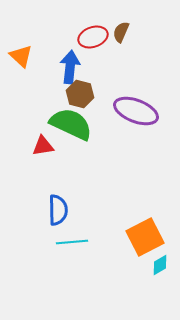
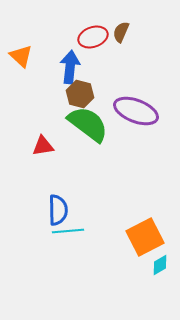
green semicircle: moved 17 px right; rotated 12 degrees clockwise
cyan line: moved 4 px left, 11 px up
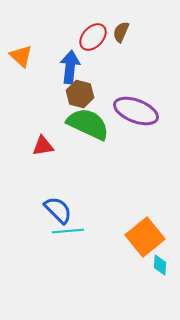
red ellipse: rotated 28 degrees counterclockwise
green semicircle: rotated 12 degrees counterclockwise
blue semicircle: rotated 44 degrees counterclockwise
orange square: rotated 12 degrees counterclockwise
cyan diamond: rotated 55 degrees counterclockwise
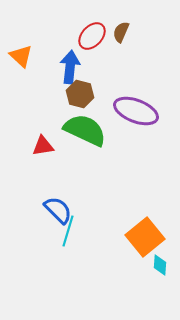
red ellipse: moved 1 px left, 1 px up
green semicircle: moved 3 px left, 6 px down
cyan line: rotated 68 degrees counterclockwise
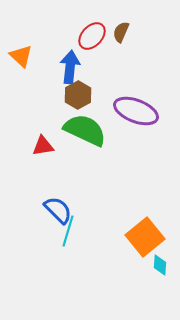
brown hexagon: moved 2 px left, 1 px down; rotated 16 degrees clockwise
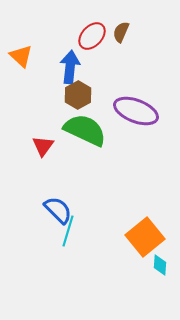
red triangle: rotated 45 degrees counterclockwise
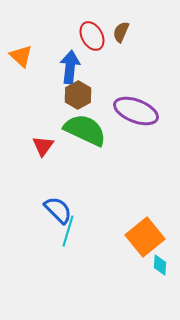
red ellipse: rotated 72 degrees counterclockwise
